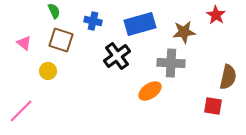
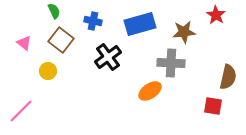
brown square: rotated 20 degrees clockwise
black cross: moved 9 px left, 1 px down
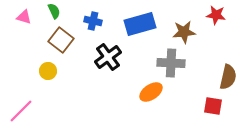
red star: rotated 24 degrees counterclockwise
pink triangle: moved 26 px up; rotated 21 degrees counterclockwise
orange ellipse: moved 1 px right, 1 px down
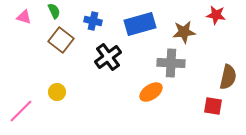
yellow circle: moved 9 px right, 21 px down
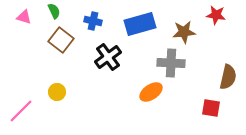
red square: moved 2 px left, 2 px down
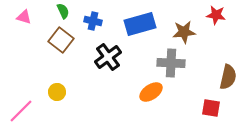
green semicircle: moved 9 px right
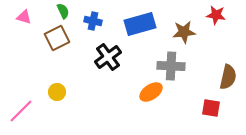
brown square: moved 4 px left, 2 px up; rotated 25 degrees clockwise
gray cross: moved 3 px down
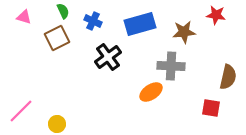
blue cross: rotated 12 degrees clockwise
yellow circle: moved 32 px down
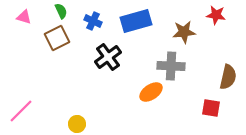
green semicircle: moved 2 px left
blue rectangle: moved 4 px left, 3 px up
yellow circle: moved 20 px right
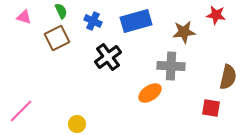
orange ellipse: moved 1 px left, 1 px down
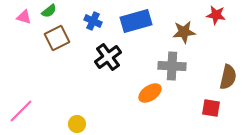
green semicircle: moved 12 px left; rotated 77 degrees clockwise
gray cross: moved 1 px right
